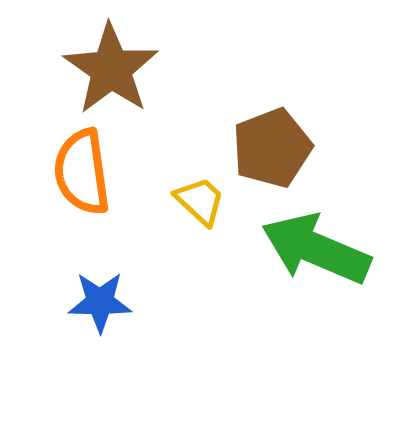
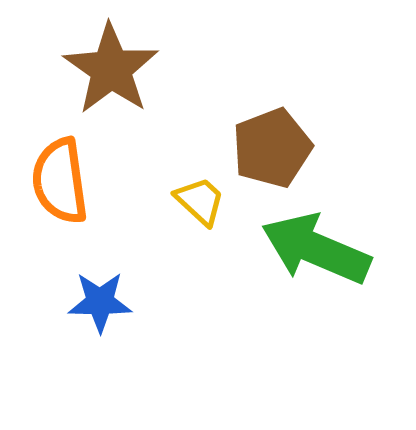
orange semicircle: moved 22 px left, 9 px down
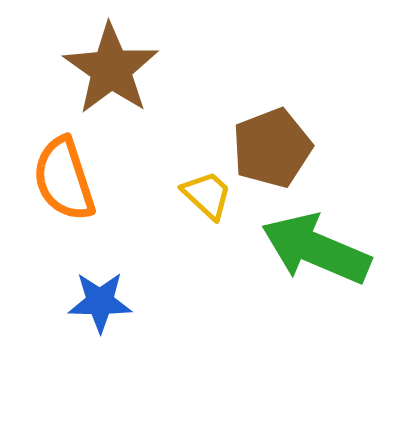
orange semicircle: moved 4 px right, 2 px up; rotated 10 degrees counterclockwise
yellow trapezoid: moved 7 px right, 6 px up
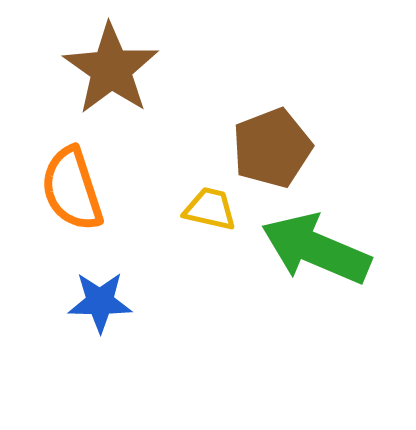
orange semicircle: moved 8 px right, 10 px down
yellow trapezoid: moved 3 px right, 14 px down; rotated 30 degrees counterclockwise
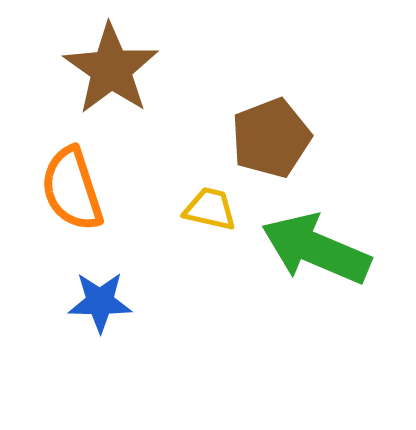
brown pentagon: moved 1 px left, 10 px up
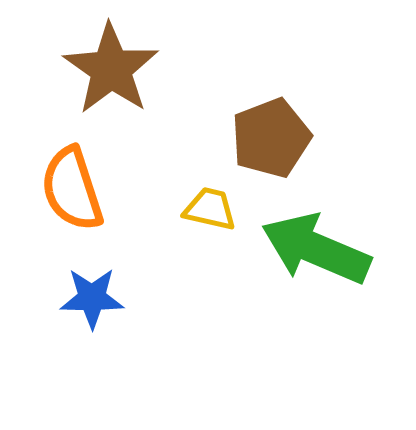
blue star: moved 8 px left, 4 px up
